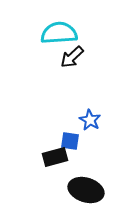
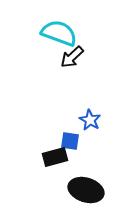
cyan semicircle: rotated 24 degrees clockwise
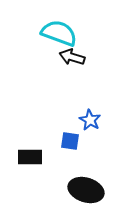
black arrow: rotated 60 degrees clockwise
black rectangle: moved 25 px left; rotated 15 degrees clockwise
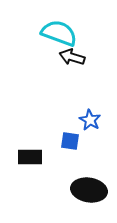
black ellipse: moved 3 px right; rotated 8 degrees counterclockwise
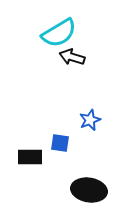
cyan semicircle: rotated 129 degrees clockwise
blue star: rotated 20 degrees clockwise
blue square: moved 10 px left, 2 px down
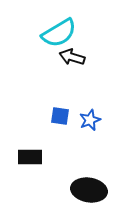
blue square: moved 27 px up
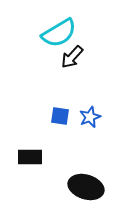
black arrow: rotated 65 degrees counterclockwise
blue star: moved 3 px up
black ellipse: moved 3 px left, 3 px up; rotated 8 degrees clockwise
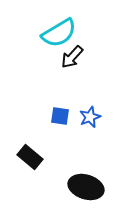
black rectangle: rotated 40 degrees clockwise
